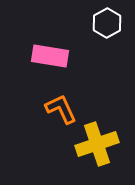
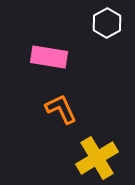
pink rectangle: moved 1 px left, 1 px down
yellow cross: moved 14 px down; rotated 12 degrees counterclockwise
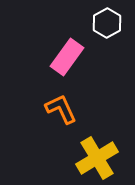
pink rectangle: moved 18 px right; rotated 63 degrees counterclockwise
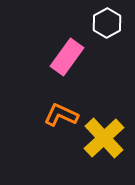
orange L-shape: moved 6 px down; rotated 40 degrees counterclockwise
yellow cross: moved 7 px right, 20 px up; rotated 12 degrees counterclockwise
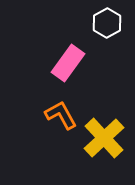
pink rectangle: moved 1 px right, 6 px down
orange L-shape: rotated 36 degrees clockwise
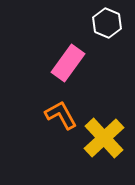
white hexagon: rotated 8 degrees counterclockwise
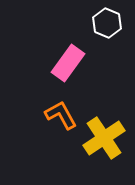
yellow cross: rotated 9 degrees clockwise
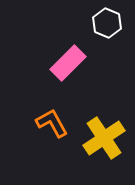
pink rectangle: rotated 9 degrees clockwise
orange L-shape: moved 9 px left, 8 px down
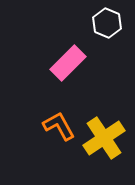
orange L-shape: moved 7 px right, 3 px down
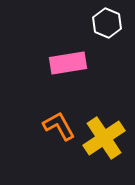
pink rectangle: rotated 36 degrees clockwise
